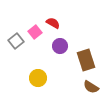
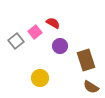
yellow circle: moved 2 px right
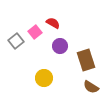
yellow circle: moved 4 px right
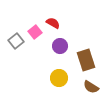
yellow circle: moved 15 px right
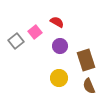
red semicircle: moved 4 px right, 1 px up
brown semicircle: moved 2 px left, 1 px up; rotated 35 degrees clockwise
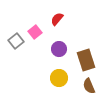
red semicircle: moved 3 px up; rotated 80 degrees counterclockwise
purple circle: moved 1 px left, 3 px down
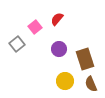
pink square: moved 5 px up
gray square: moved 1 px right, 3 px down
brown rectangle: moved 1 px left, 1 px up
yellow circle: moved 6 px right, 3 px down
brown semicircle: moved 2 px right, 2 px up
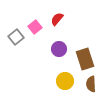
gray square: moved 1 px left, 7 px up
brown semicircle: rotated 21 degrees clockwise
